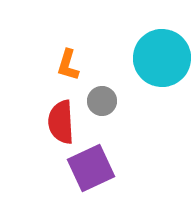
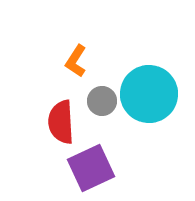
cyan circle: moved 13 px left, 36 px down
orange L-shape: moved 8 px right, 4 px up; rotated 16 degrees clockwise
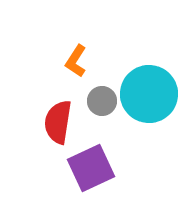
red semicircle: moved 3 px left; rotated 12 degrees clockwise
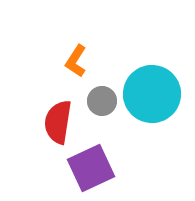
cyan circle: moved 3 px right
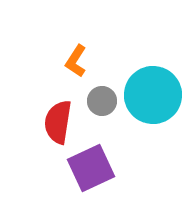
cyan circle: moved 1 px right, 1 px down
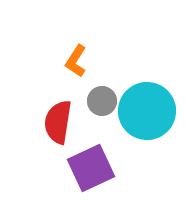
cyan circle: moved 6 px left, 16 px down
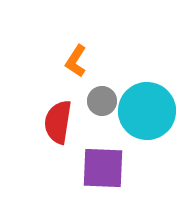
purple square: moved 12 px right; rotated 27 degrees clockwise
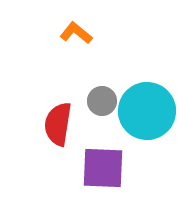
orange L-shape: moved 28 px up; rotated 96 degrees clockwise
red semicircle: moved 2 px down
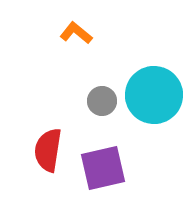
cyan circle: moved 7 px right, 16 px up
red semicircle: moved 10 px left, 26 px down
purple square: rotated 15 degrees counterclockwise
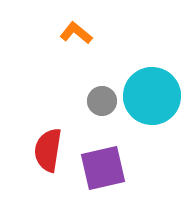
cyan circle: moved 2 px left, 1 px down
